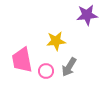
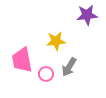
pink circle: moved 3 px down
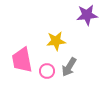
pink circle: moved 1 px right, 3 px up
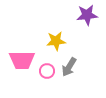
pink trapezoid: rotated 80 degrees counterclockwise
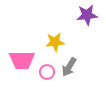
yellow star: moved 1 px left, 1 px down
pink circle: moved 1 px down
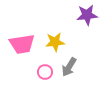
pink trapezoid: moved 16 px up; rotated 8 degrees counterclockwise
pink circle: moved 2 px left
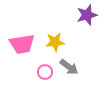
purple star: rotated 10 degrees counterclockwise
gray arrow: rotated 84 degrees counterclockwise
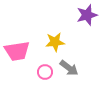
pink trapezoid: moved 5 px left, 7 px down
gray arrow: moved 1 px down
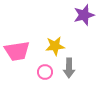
purple star: moved 3 px left
yellow star: moved 4 px down
gray arrow: rotated 54 degrees clockwise
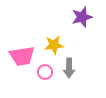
purple star: moved 2 px left, 2 px down
yellow star: moved 1 px left, 1 px up
pink trapezoid: moved 5 px right, 5 px down
